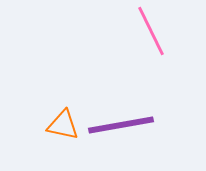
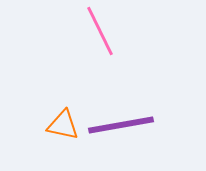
pink line: moved 51 px left
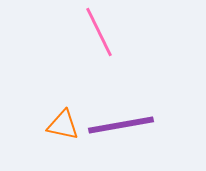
pink line: moved 1 px left, 1 px down
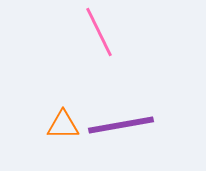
orange triangle: rotated 12 degrees counterclockwise
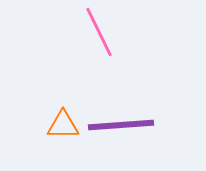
purple line: rotated 6 degrees clockwise
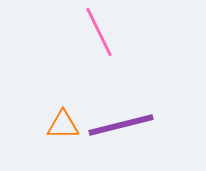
purple line: rotated 10 degrees counterclockwise
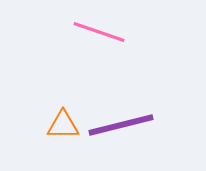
pink line: rotated 45 degrees counterclockwise
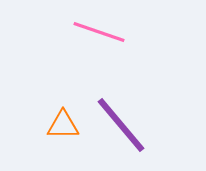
purple line: rotated 64 degrees clockwise
